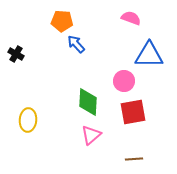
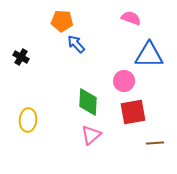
black cross: moved 5 px right, 3 px down
brown line: moved 21 px right, 16 px up
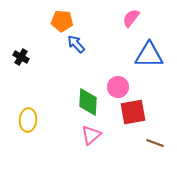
pink semicircle: rotated 72 degrees counterclockwise
pink circle: moved 6 px left, 6 px down
brown line: rotated 24 degrees clockwise
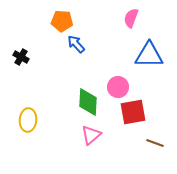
pink semicircle: rotated 18 degrees counterclockwise
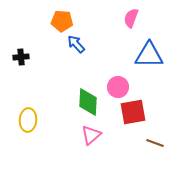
black cross: rotated 35 degrees counterclockwise
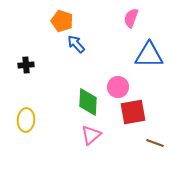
orange pentagon: rotated 15 degrees clockwise
black cross: moved 5 px right, 8 px down
yellow ellipse: moved 2 px left
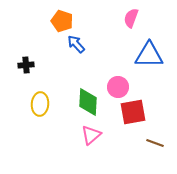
yellow ellipse: moved 14 px right, 16 px up
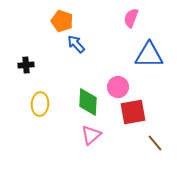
brown line: rotated 30 degrees clockwise
